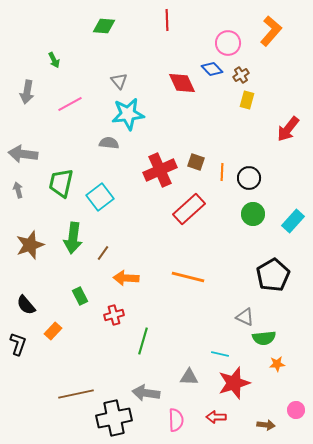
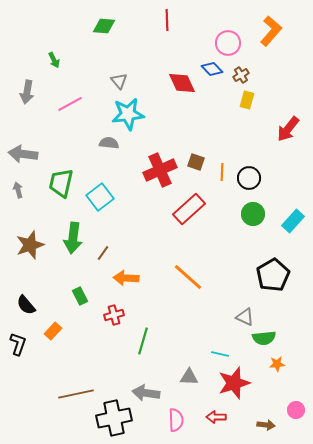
orange line at (188, 277): rotated 28 degrees clockwise
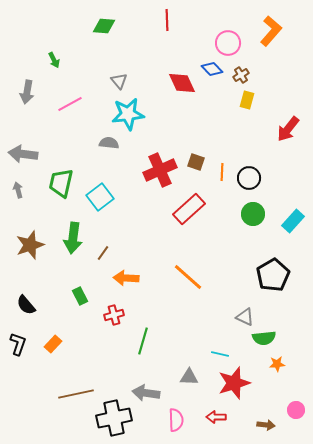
orange rectangle at (53, 331): moved 13 px down
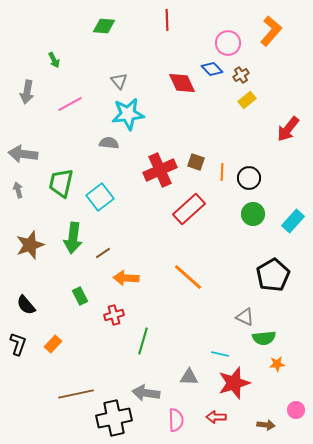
yellow rectangle at (247, 100): rotated 36 degrees clockwise
brown line at (103, 253): rotated 21 degrees clockwise
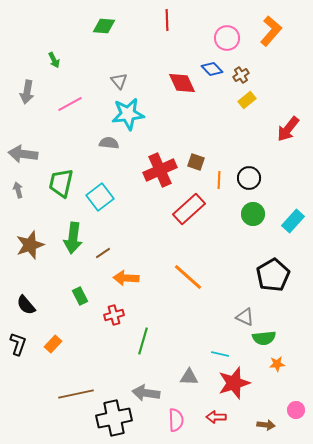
pink circle at (228, 43): moved 1 px left, 5 px up
orange line at (222, 172): moved 3 px left, 8 px down
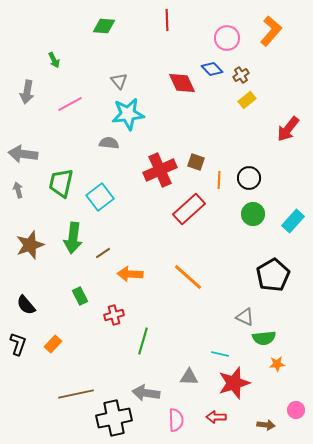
orange arrow at (126, 278): moved 4 px right, 4 px up
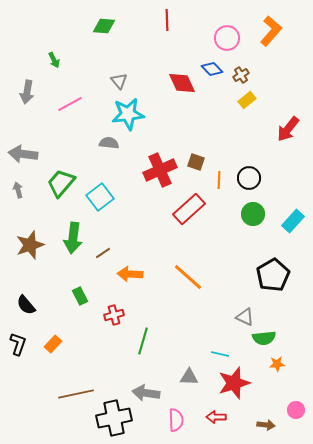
green trapezoid at (61, 183): rotated 28 degrees clockwise
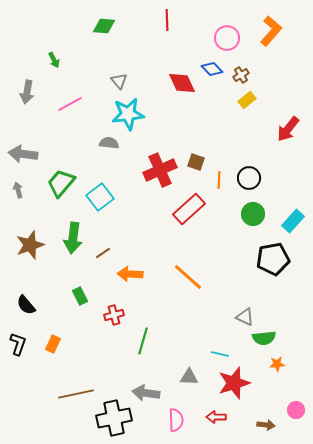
black pentagon at (273, 275): moved 16 px up; rotated 20 degrees clockwise
orange rectangle at (53, 344): rotated 18 degrees counterclockwise
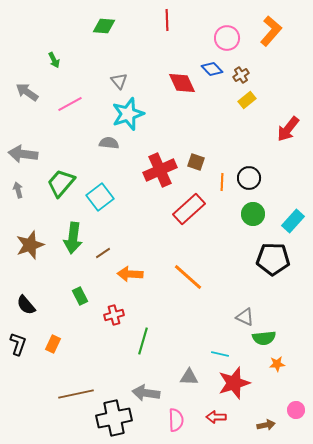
gray arrow at (27, 92): rotated 115 degrees clockwise
cyan star at (128, 114): rotated 12 degrees counterclockwise
orange line at (219, 180): moved 3 px right, 2 px down
black pentagon at (273, 259): rotated 12 degrees clockwise
brown arrow at (266, 425): rotated 18 degrees counterclockwise
